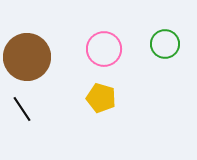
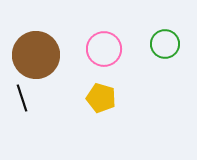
brown circle: moved 9 px right, 2 px up
black line: moved 11 px up; rotated 16 degrees clockwise
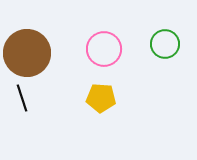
brown circle: moved 9 px left, 2 px up
yellow pentagon: rotated 12 degrees counterclockwise
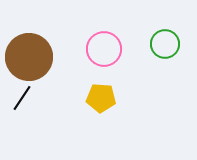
brown circle: moved 2 px right, 4 px down
black line: rotated 52 degrees clockwise
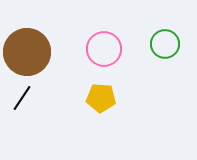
brown circle: moved 2 px left, 5 px up
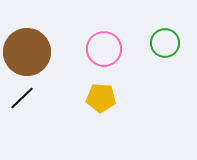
green circle: moved 1 px up
black line: rotated 12 degrees clockwise
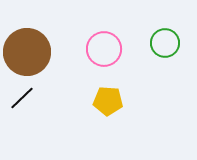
yellow pentagon: moved 7 px right, 3 px down
